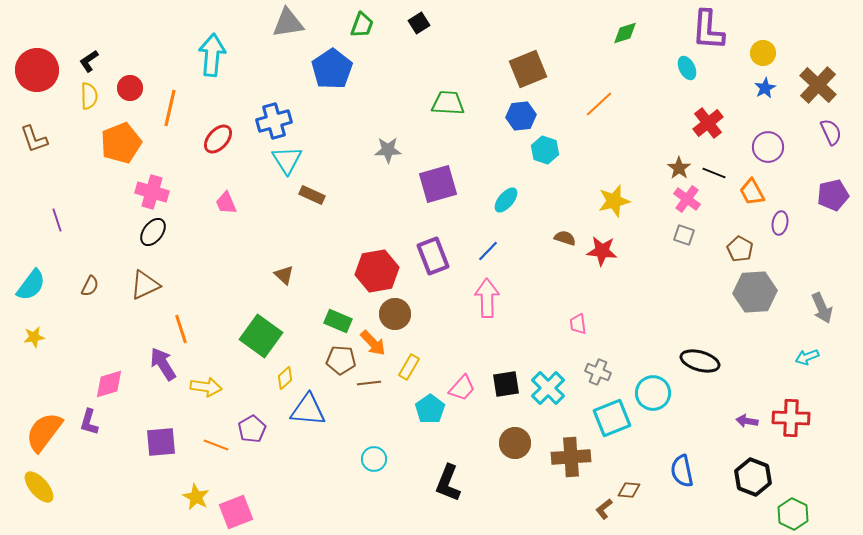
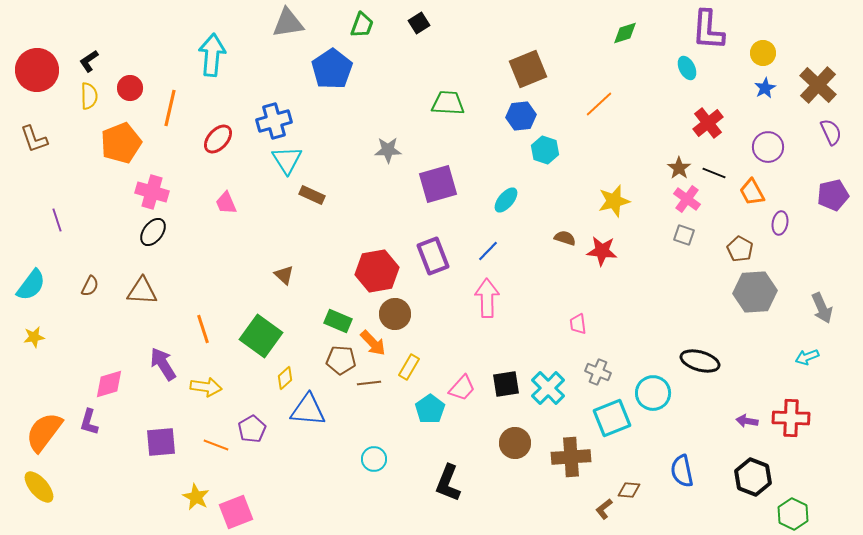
brown triangle at (145, 285): moved 3 px left, 6 px down; rotated 28 degrees clockwise
orange line at (181, 329): moved 22 px right
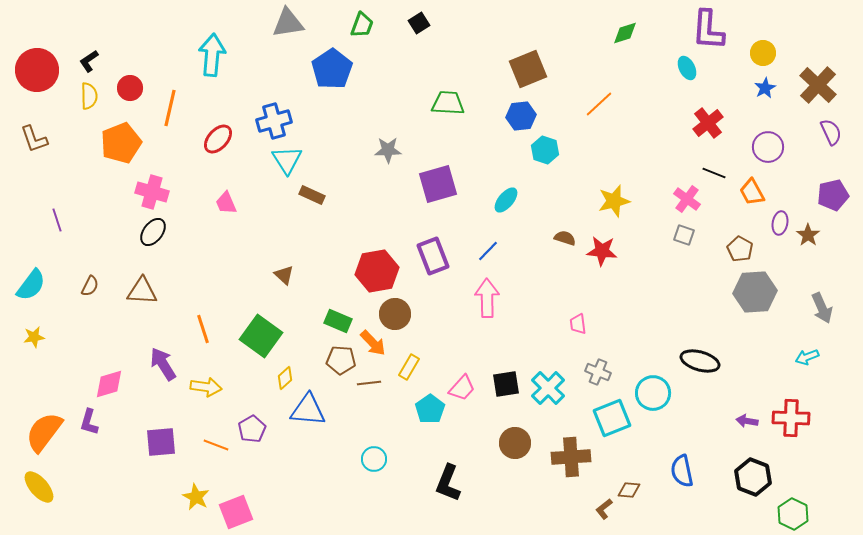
brown star at (679, 168): moved 129 px right, 67 px down
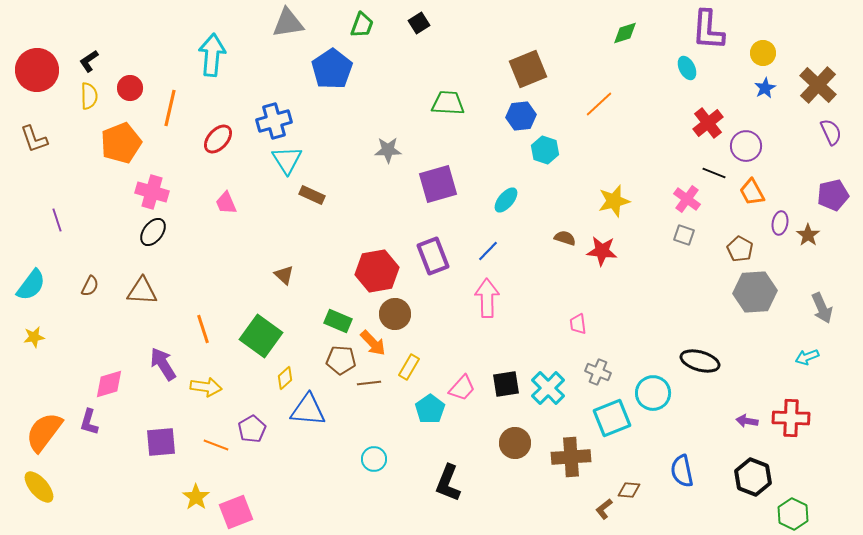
purple circle at (768, 147): moved 22 px left, 1 px up
yellow star at (196, 497): rotated 8 degrees clockwise
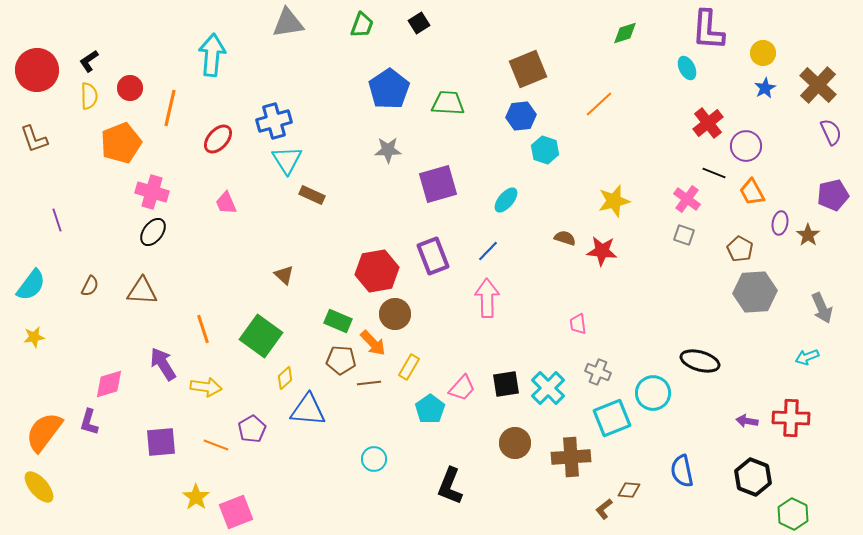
blue pentagon at (332, 69): moved 57 px right, 20 px down
black L-shape at (448, 483): moved 2 px right, 3 px down
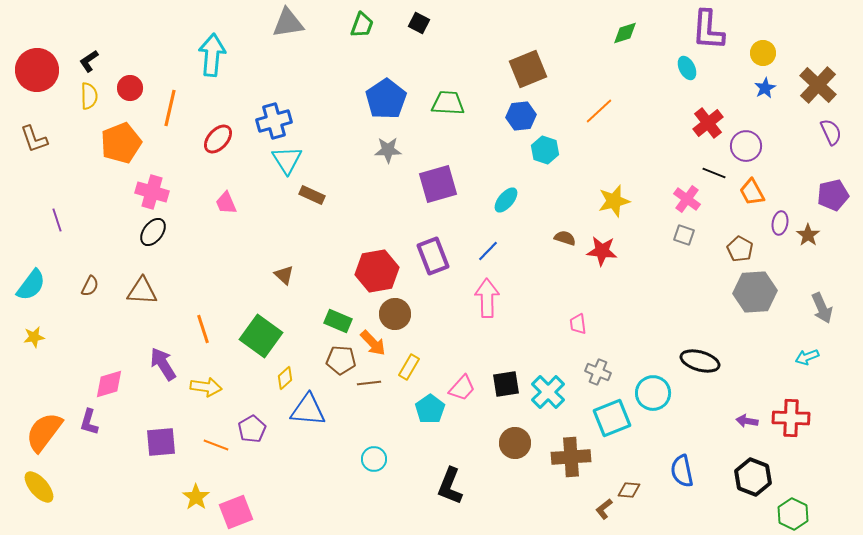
black square at (419, 23): rotated 30 degrees counterclockwise
blue pentagon at (389, 89): moved 3 px left, 10 px down
orange line at (599, 104): moved 7 px down
cyan cross at (548, 388): moved 4 px down
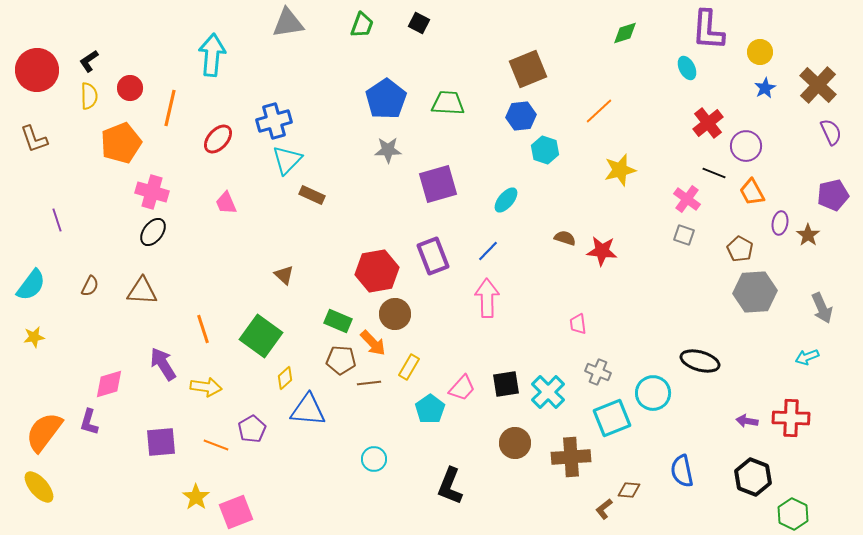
yellow circle at (763, 53): moved 3 px left, 1 px up
cyan triangle at (287, 160): rotated 16 degrees clockwise
yellow star at (614, 201): moved 6 px right, 31 px up
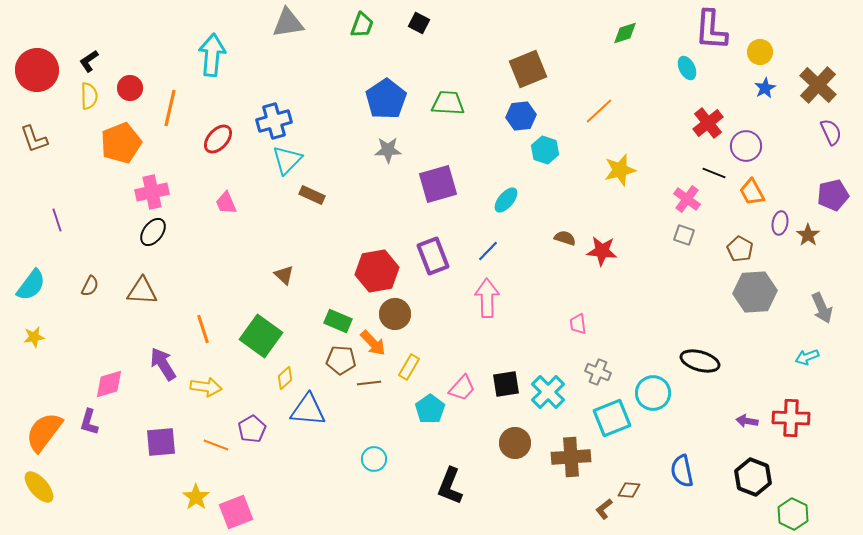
purple L-shape at (708, 30): moved 3 px right
pink cross at (152, 192): rotated 28 degrees counterclockwise
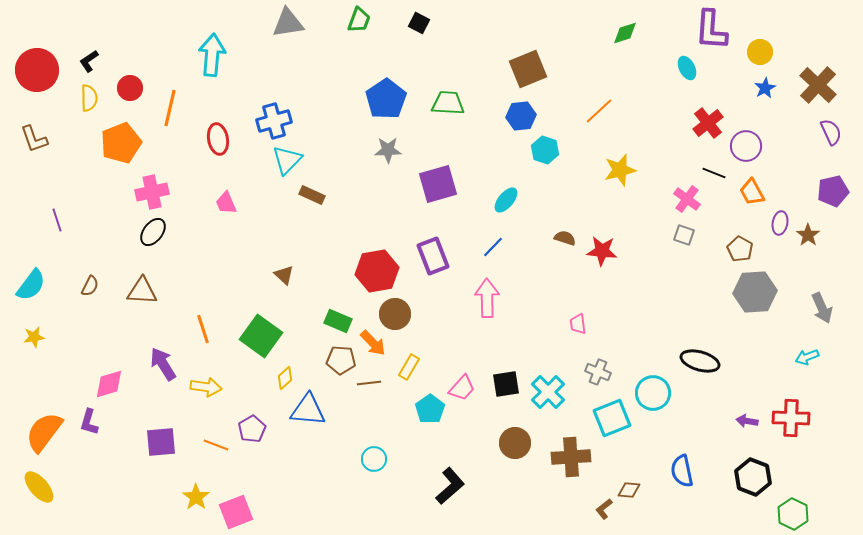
green trapezoid at (362, 25): moved 3 px left, 5 px up
yellow semicircle at (89, 96): moved 2 px down
red ellipse at (218, 139): rotated 52 degrees counterclockwise
purple pentagon at (833, 195): moved 4 px up
blue line at (488, 251): moved 5 px right, 4 px up
black L-shape at (450, 486): rotated 153 degrees counterclockwise
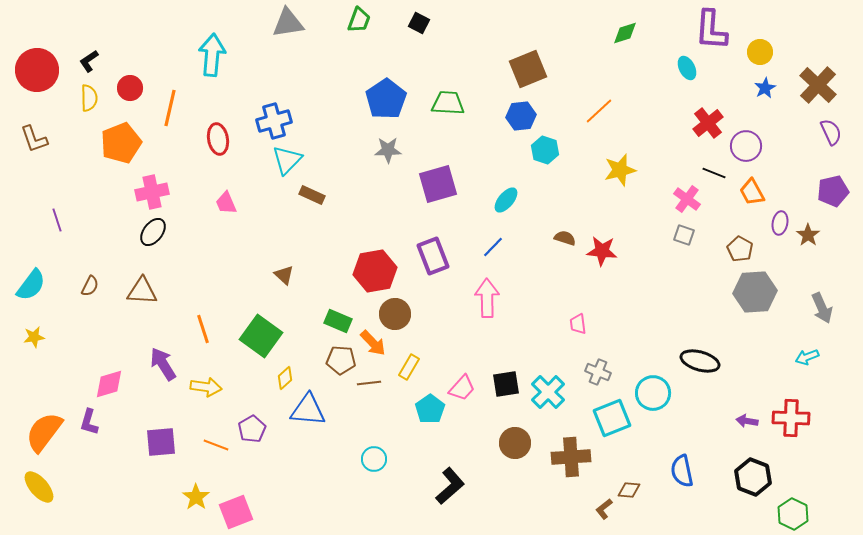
red hexagon at (377, 271): moved 2 px left
